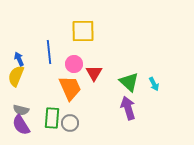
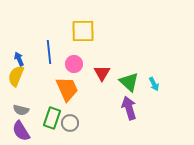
red triangle: moved 8 px right
orange trapezoid: moved 3 px left, 1 px down
purple arrow: moved 1 px right
green rectangle: rotated 15 degrees clockwise
purple semicircle: moved 6 px down
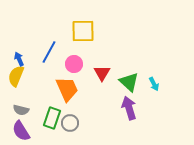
blue line: rotated 35 degrees clockwise
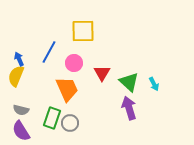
pink circle: moved 1 px up
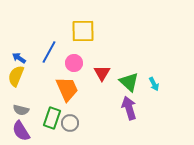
blue arrow: moved 1 px up; rotated 32 degrees counterclockwise
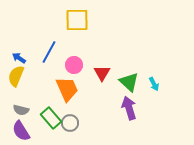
yellow square: moved 6 px left, 11 px up
pink circle: moved 2 px down
green rectangle: moved 1 px left; rotated 60 degrees counterclockwise
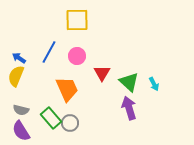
pink circle: moved 3 px right, 9 px up
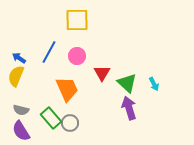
green triangle: moved 2 px left, 1 px down
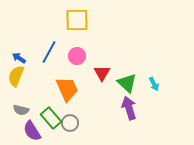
purple semicircle: moved 11 px right
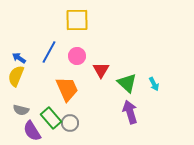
red triangle: moved 1 px left, 3 px up
purple arrow: moved 1 px right, 4 px down
